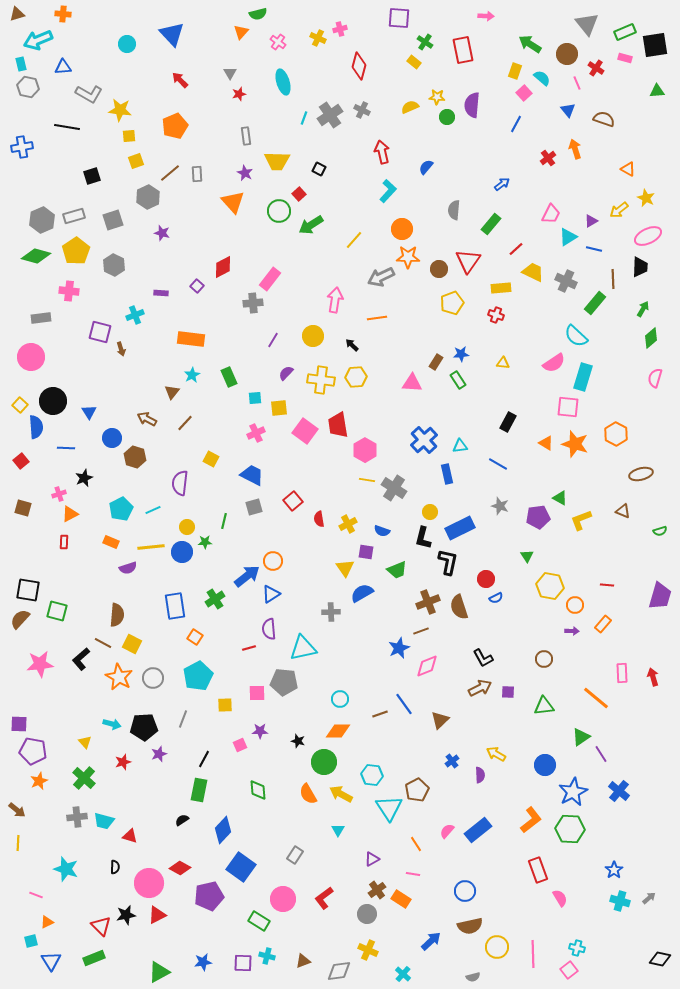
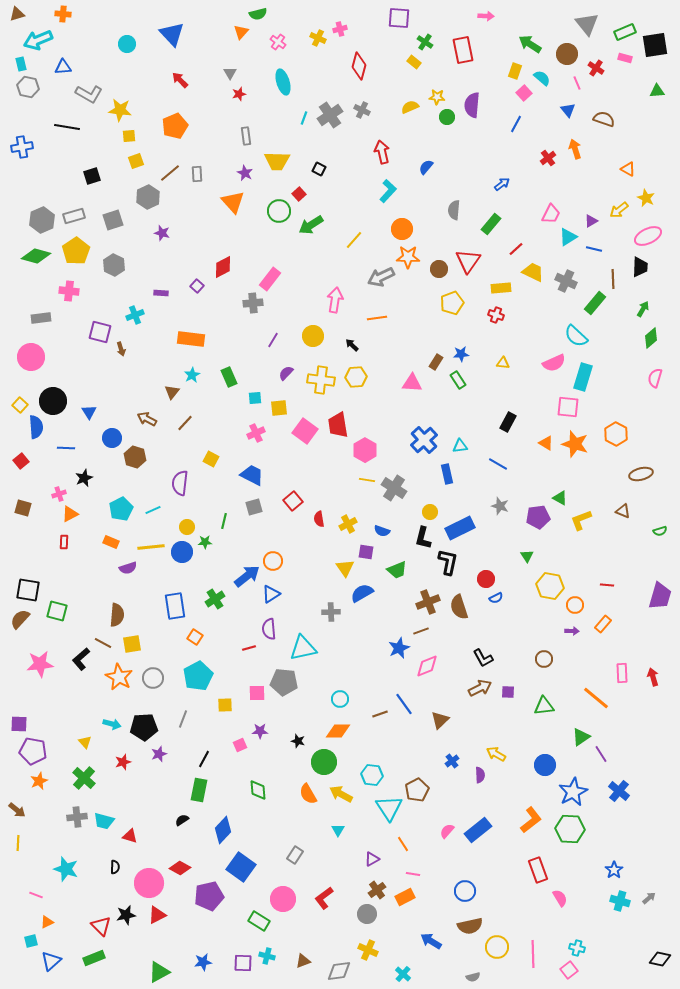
pink semicircle at (554, 363): rotated 10 degrees clockwise
yellow square at (132, 644): rotated 36 degrees counterclockwise
orange line at (416, 844): moved 13 px left
orange rectangle at (401, 899): moved 4 px right, 2 px up; rotated 60 degrees counterclockwise
blue arrow at (431, 941): rotated 105 degrees counterclockwise
blue triangle at (51, 961): rotated 20 degrees clockwise
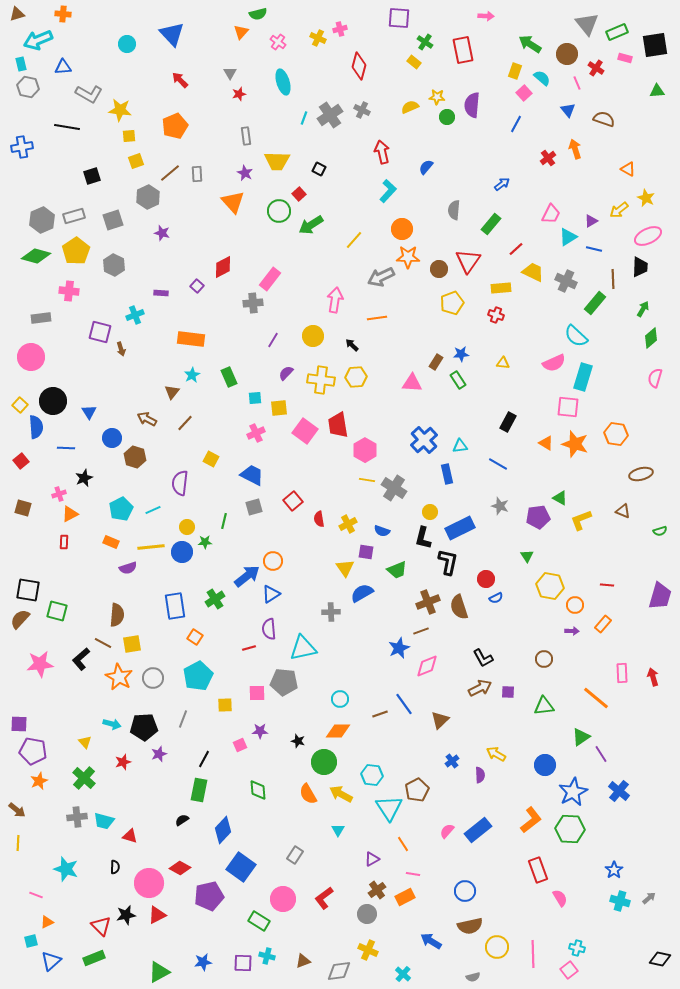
green rectangle at (625, 32): moved 8 px left
orange hexagon at (616, 434): rotated 20 degrees counterclockwise
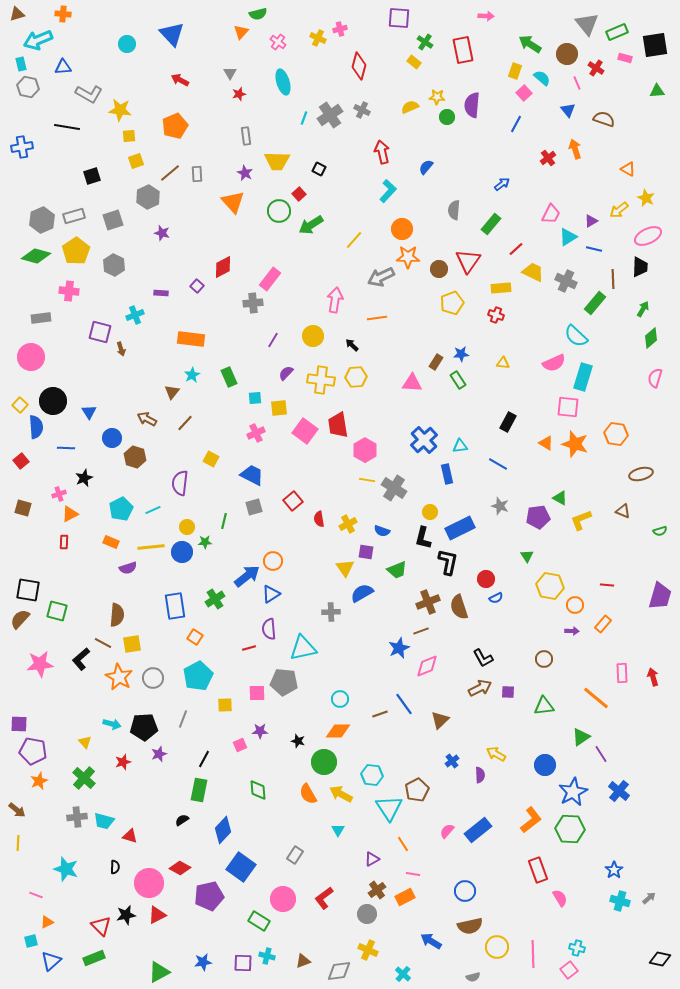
red arrow at (180, 80): rotated 18 degrees counterclockwise
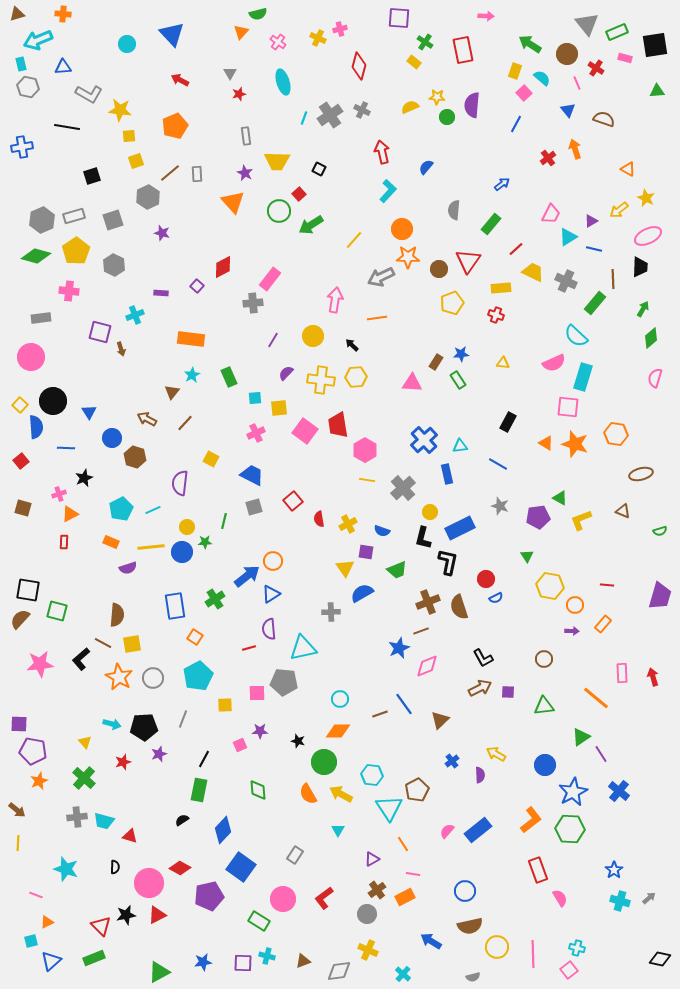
gray cross at (394, 488): moved 9 px right; rotated 15 degrees clockwise
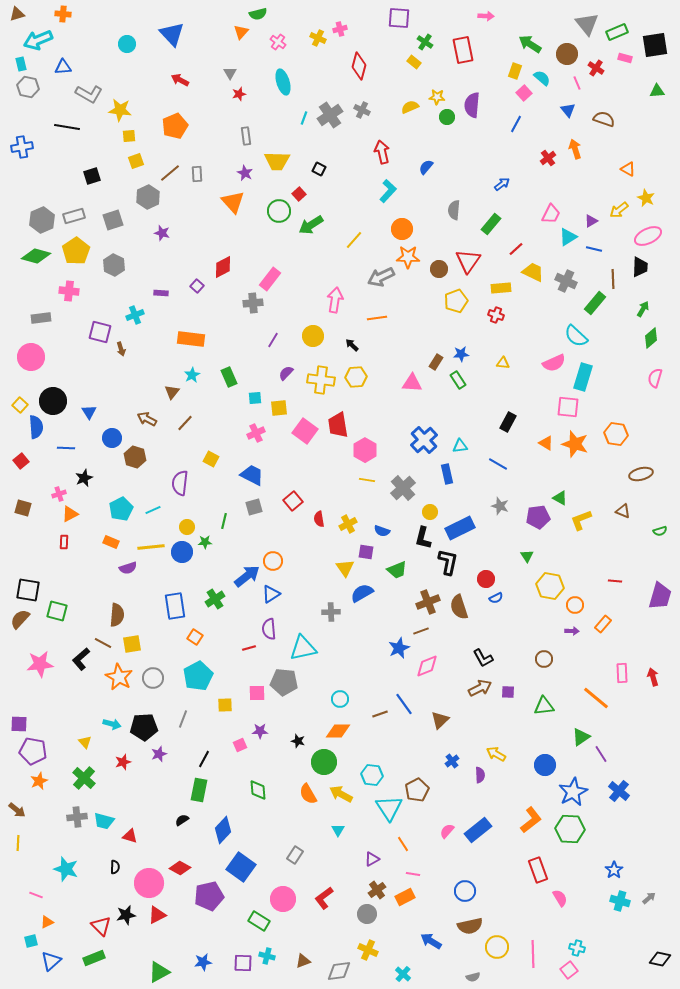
yellow pentagon at (452, 303): moved 4 px right, 2 px up
red line at (607, 585): moved 8 px right, 4 px up
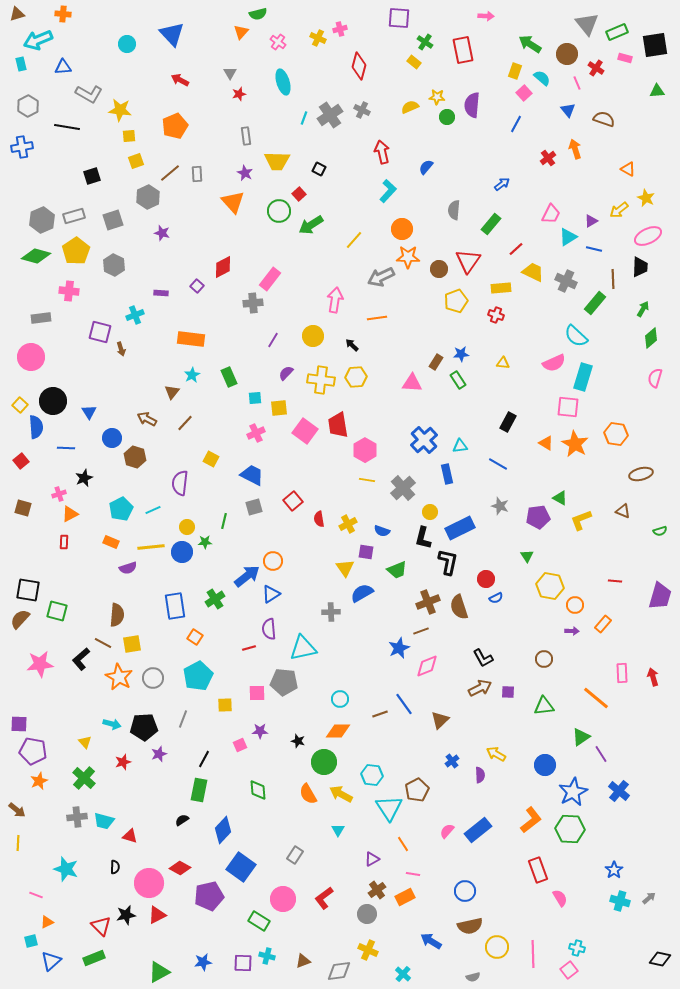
gray hexagon at (28, 87): moved 19 px down; rotated 20 degrees clockwise
orange star at (575, 444): rotated 12 degrees clockwise
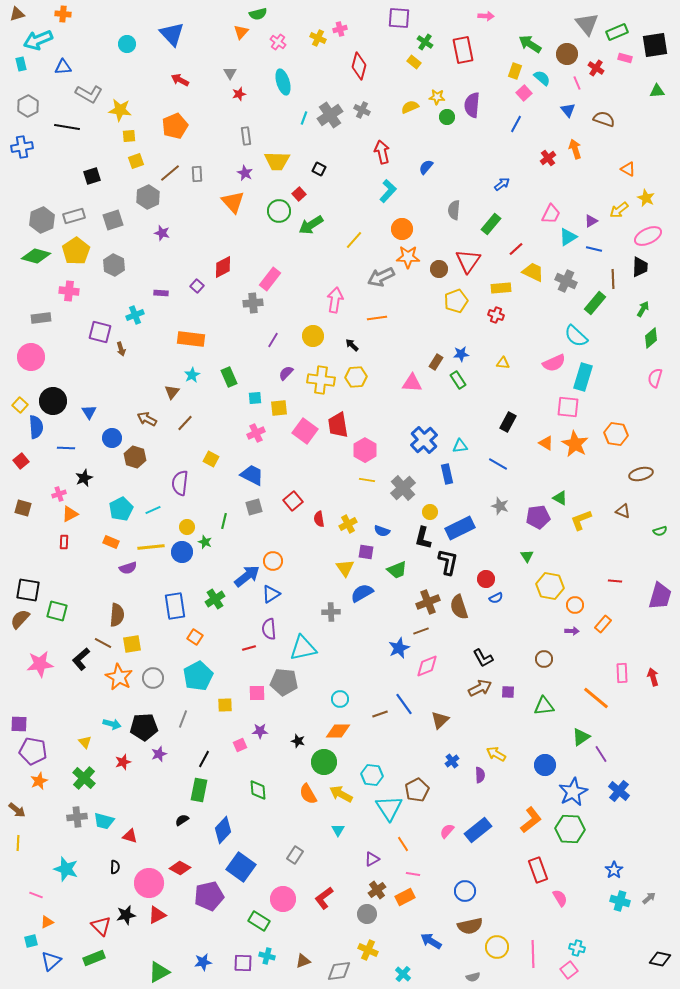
green star at (205, 542): rotated 24 degrees clockwise
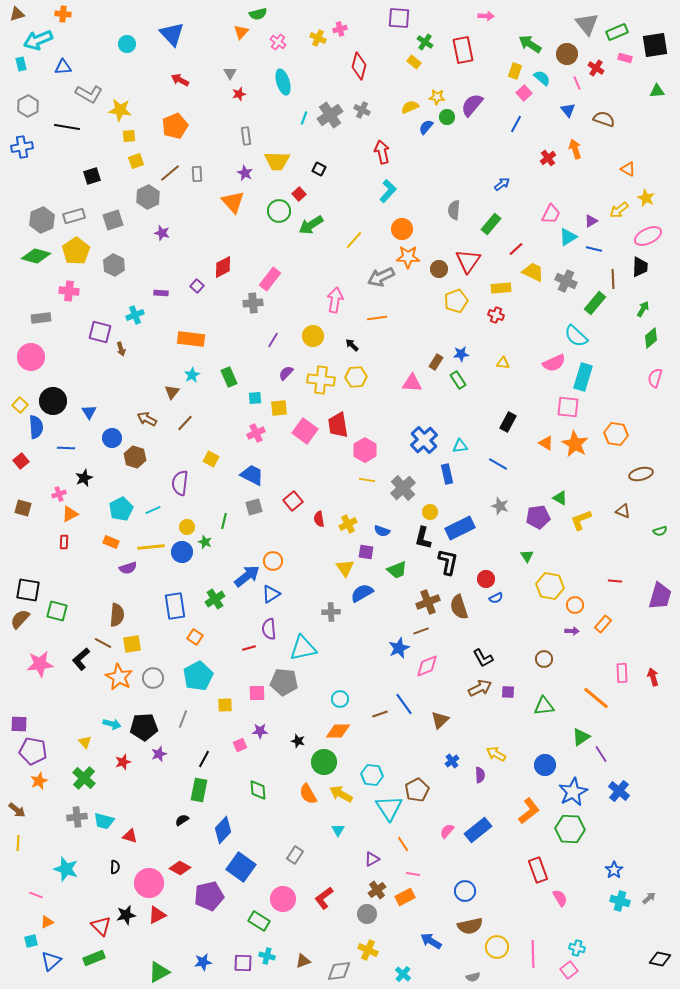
purple semicircle at (472, 105): rotated 35 degrees clockwise
blue semicircle at (426, 167): moved 40 px up
orange L-shape at (531, 820): moved 2 px left, 9 px up
